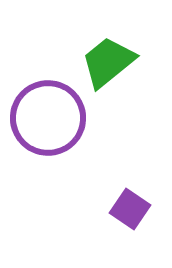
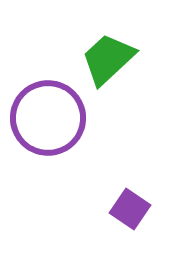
green trapezoid: moved 3 px up; rotated 4 degrees counterclockwise
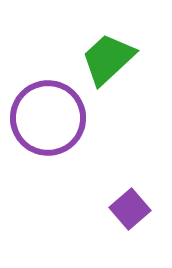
purple square: rotated 15 degrees clockwise
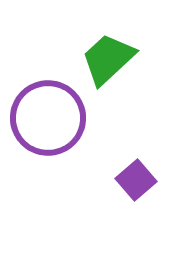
purple square: moved 6 px right, 29 px up
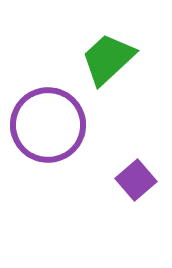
purple circle: moved 7 px down
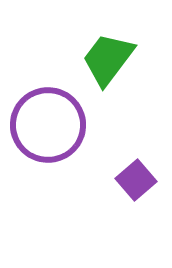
green trapezoid: rotated 10 degrees counterclockwise
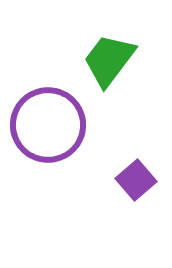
green trapezoid: moved 1 px right, 1 px down
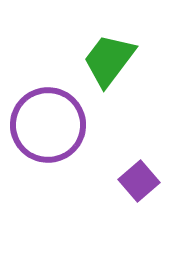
purple square: moved 3 px right, 1 px down
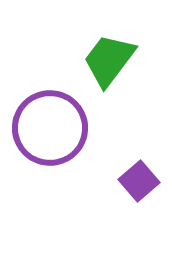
purple circle: moved 2 px right, 3 px down
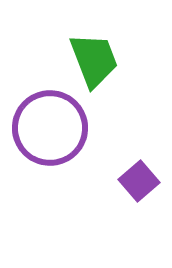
green trapezoid: moved 15 px left; rotated 122 degrees clockwise
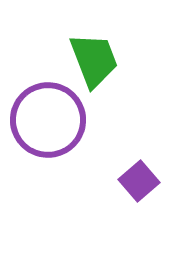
purple circle: moved 2 px left, 8 px up
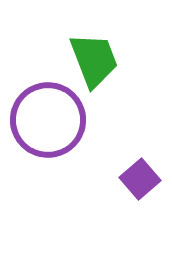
purple square: moved 1 px right, 2 px up
